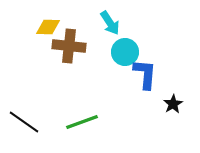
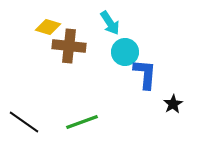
yellow diamond: rotated 15 degrees clockwise
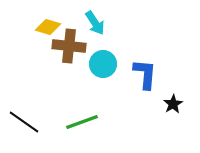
cyan arrow: moved 15 px left
cyan circle: moved 22 px left, 12 px down
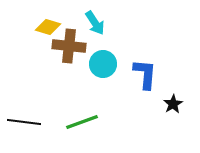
black line: rotated 28 degrees counterclockwise
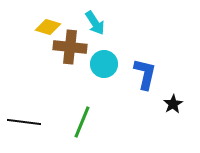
brown cross: moved 1 px right, 1 px down
cyan circle: moved 1 px right
blue L-shape: rotated 8 degrees clockwise
green line: rotated 48 degrees counterclockwise
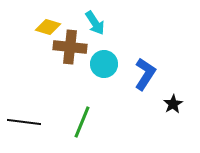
blue L-shape: rotated 20 degrees clockwise
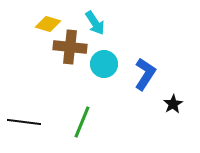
yellow diamond: moved 3 px up
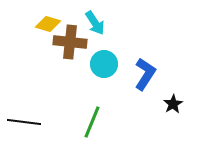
brown cross: moved 5 px up
green line: moved 10 px right
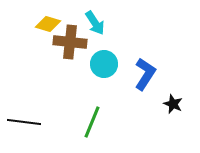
black star: rotated 18 degrees counterclockwise
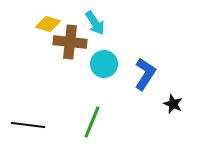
black line: moved 4 px right, 3 px down
